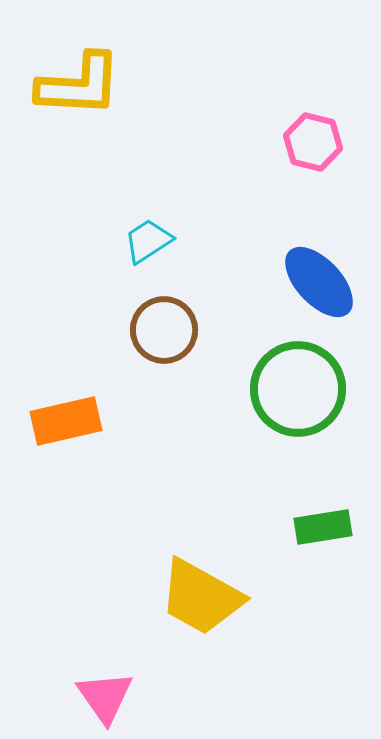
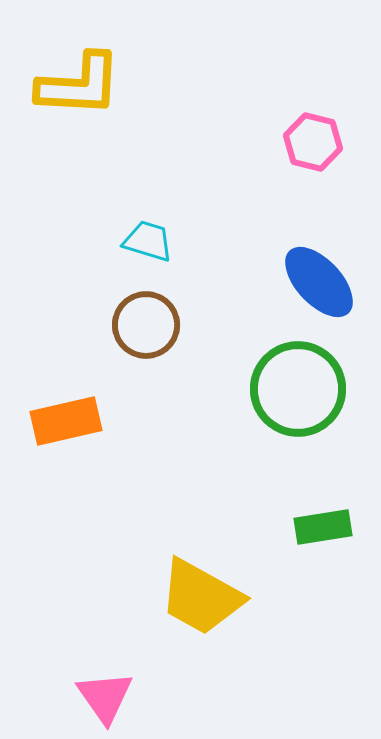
cyan trapezoid: rotated 50 degrees clockwise
brown circle: moved 18 px left, 5 px up
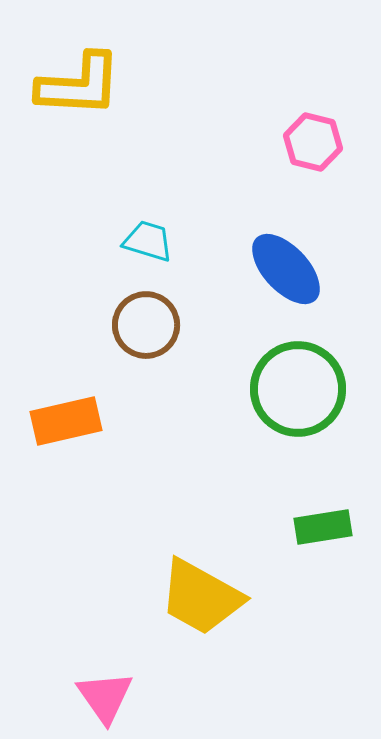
blue ellipse: moved 33 px left, 13 px up
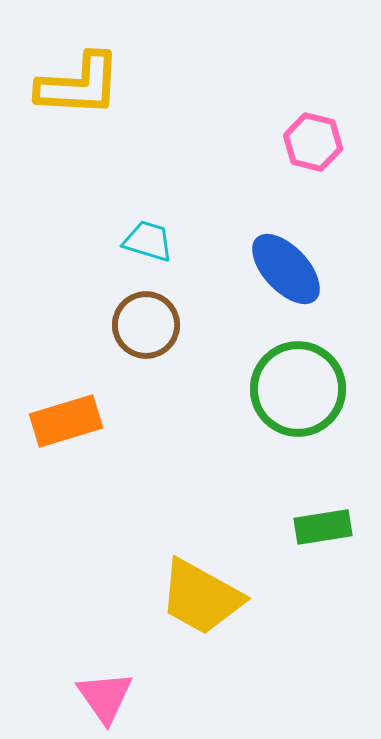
orange rectangle: rotated 4 degrees counterclockwise
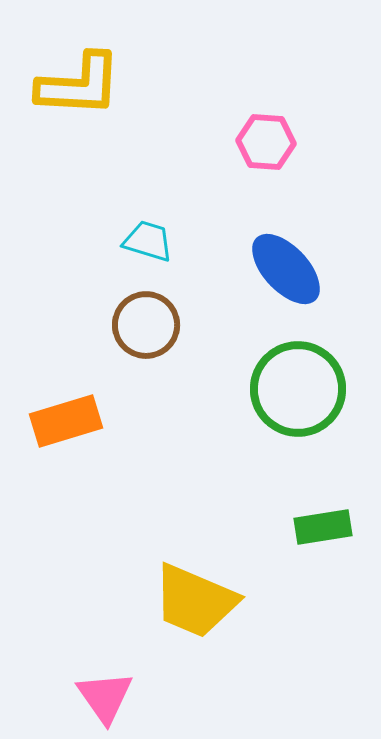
pink hexagon: moved 47 px left; rotated 10 degrees counterclockwise
yellow trapezoid: moved 6 px left, 4 px down; rotated 6 degrees counterclockwise
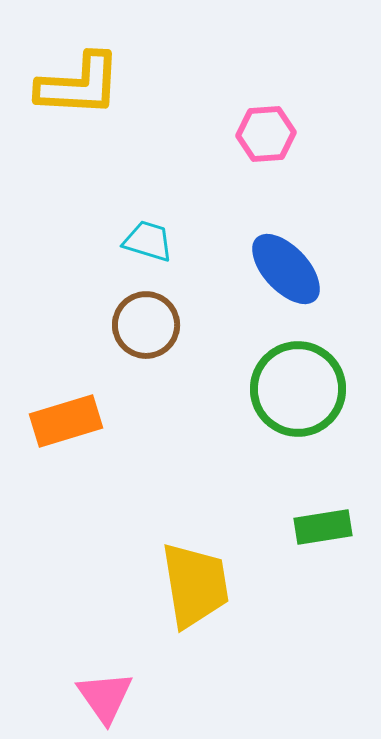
pink hexagon: moved 8 px up; rotated 8 degrees counterclockwise
yellow trapezoid: moved 16 px up; rotated 122 degrees counterclockwise
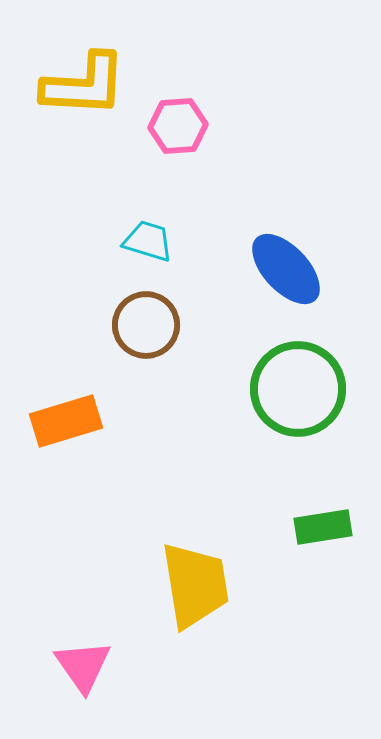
yellow L-shape: moved 5 px right
pink hexagon: moved 88 px left, 8 px up
pink triangle: moved 22 px left, 31 px up
